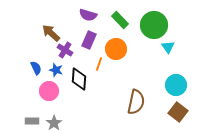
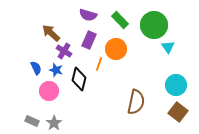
purple cross: moved 1 px left, 1 px down
black diamond: rotated 10 degrees clockwise
gray rectangle: rotated 24 degrees clockwise
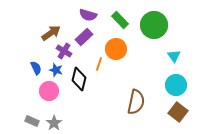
brown arrow: rotated 102 degrees clockwise
purple rectangle: moved 5 px left, 3 px up; rotated 24 degrees clockwise
cyan triangle: moved 6 px right, 9 px down
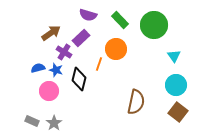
purple rectangle: moved 3 px left, 1 px down
purple cross: moved 1 px down
blue semicircle: moved 2 px right; rotated 80 degrees counterclockwise
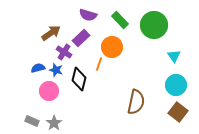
orange circle: moved 4 px left, 2 px up
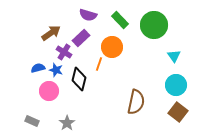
gray star: moved 13 px right
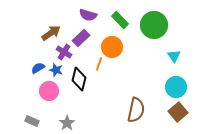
blue semicircle: rotated 16 degrees counterclockwise
cyan circle: moved 2 px down
brown semicircle: moved 8 px down
brown square: rotated 12 degrees clockwise
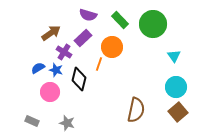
green circle: moved 1 px left, 1 px up
purple rectangle: moved 2 px right
pink circle: moved 1 px right, 1 px down
gray star: rotated 21 degrees counterclockwise
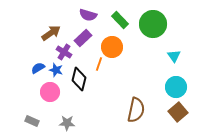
gray star: rotated 14 degrees counterclockwise
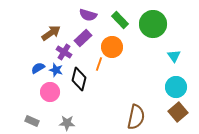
brown semicircle: moved 7 px down
